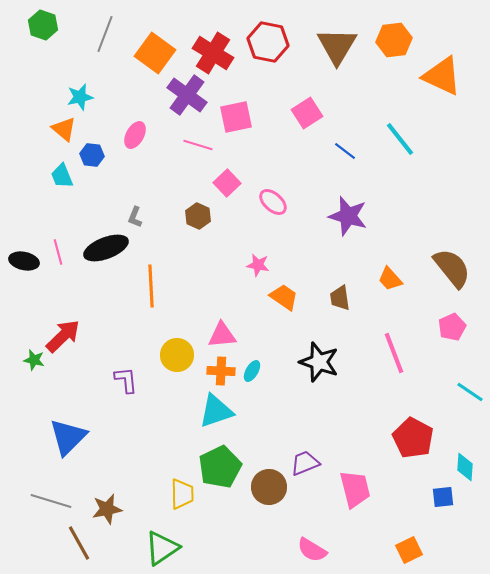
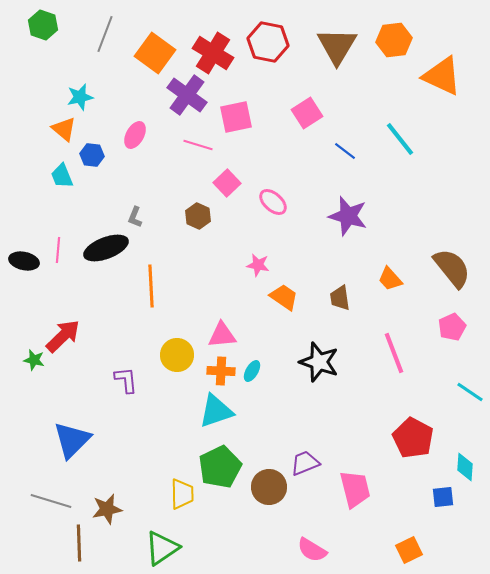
pink line at (58, 252): moved 2 px up; rotated 20 degrees clockwise
blue triangle at (68, 437): moved 4 px right, 3 px down
brown line at (79, 543): rotated 27 degrees clockwise
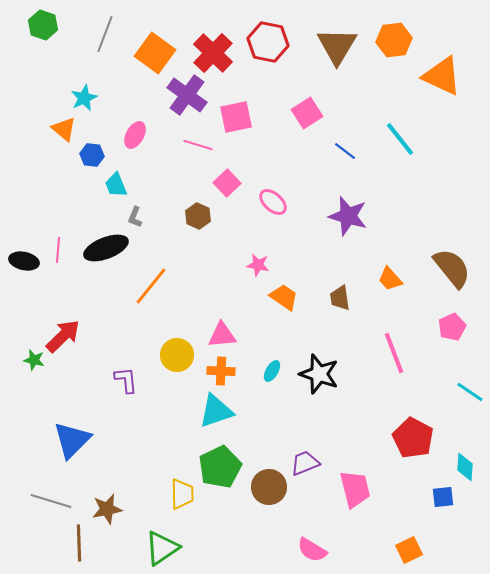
red cross at (213, 53): rotated 12 degrees clockwise
cyan star at (80, 97): moved 4 px right, 1 px down; rotated 12 degrees counterclockwise
cyan trapezoid at (62, 176): moved 54 px right, 9 px down
orange line at (151, 286): rotated 42 degrees clockwise
black star at (319, 362): moved 12 px down
cyan ellipse at (252, 371): moved 20 px right
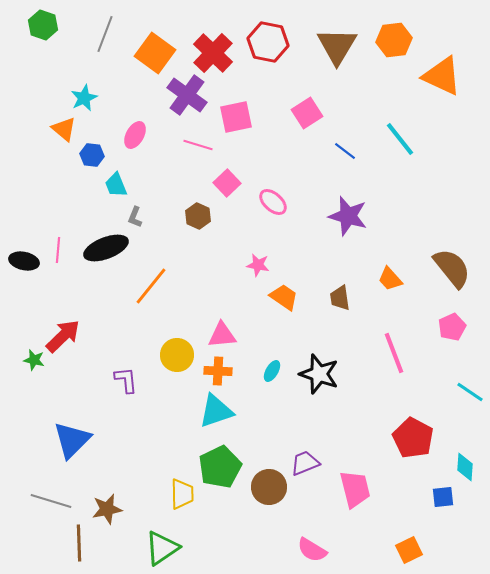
orange cross at (221, 371): moved 3 px left
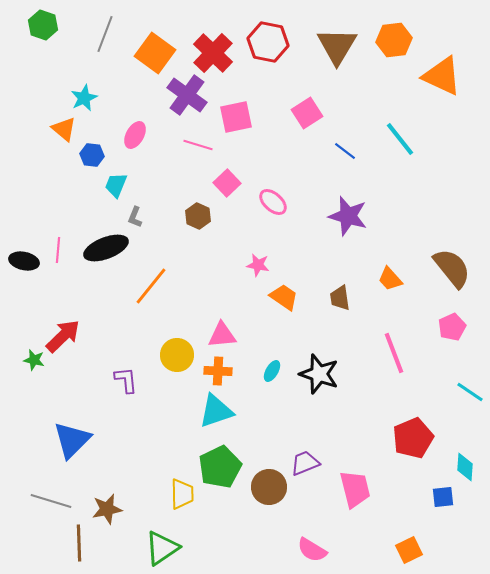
cyan trapezoid at (116, 185): rotated 44 degrees clockwise
red pentagon at (413, 438): rotated 21 degrees clockwise
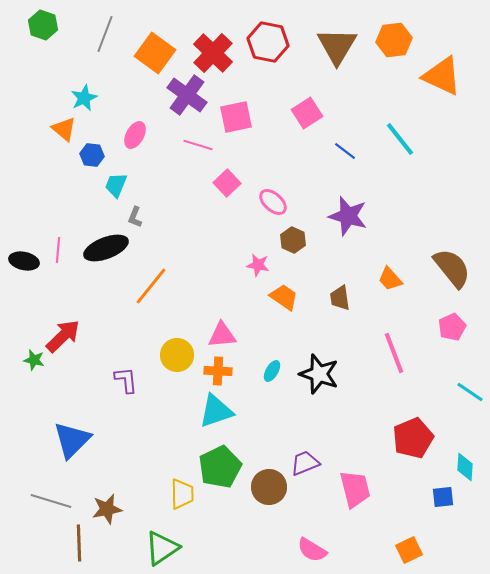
brown hexagon at (198, 216): moved 95 px right, 24 px down
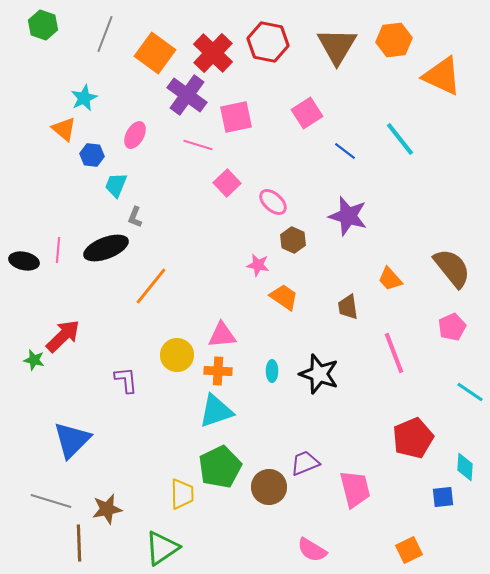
brown trapezoid at (340, 298): moved 8 px right, 9 px down
cyan ellipse at (272, 371): rotated 30 degrees counterclockwise
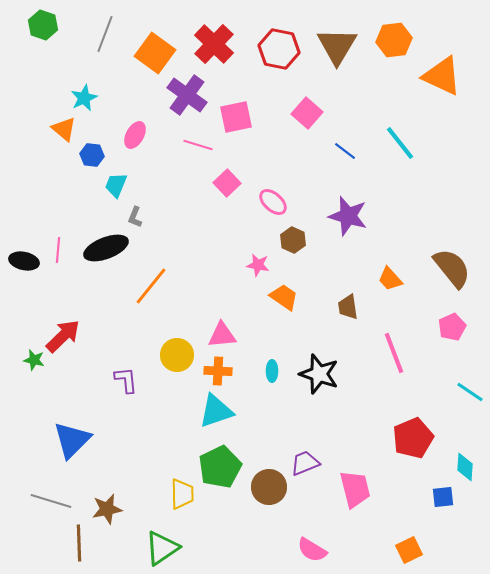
red hexagon at (268, 42): moved 11 px right, 7 px down
red cross at (213, 53): moved 1 px right, 9 px up
pink square at (307, 113): rotated 16 degrees counterclockwise
cyan line at (400, 139): moved 4 px down
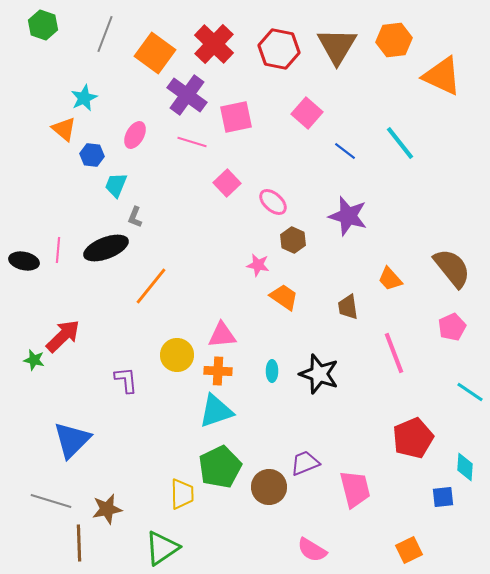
pink line at (198, 145): moved 6 px left, 3 px up
